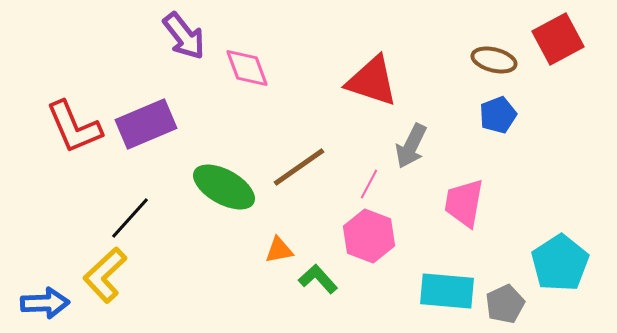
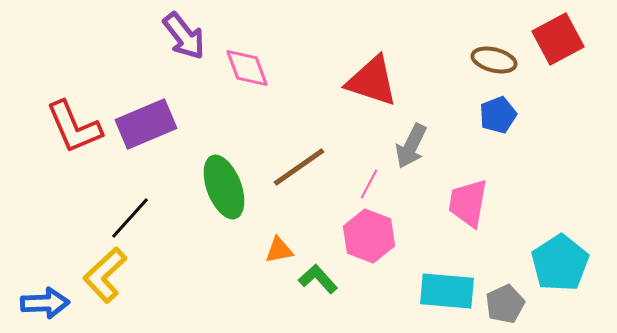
green ellipse: rotated 40 degrees clockwise
pink trapezoid: moved 4 px right
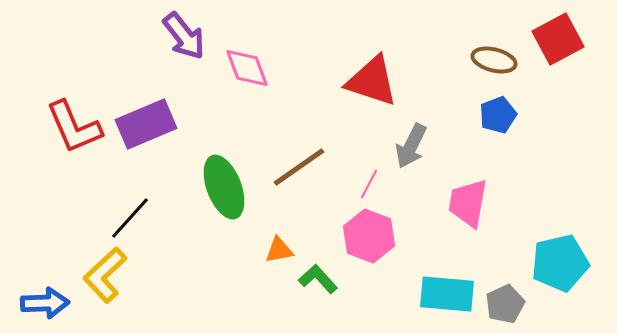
cyan pentagon: rotated 20 degrees clockwise
cyan rectangle: moved 3 px down
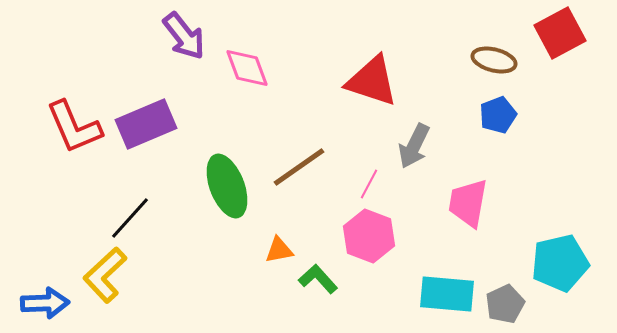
red square: moved 2 px right, 6 px up
gray arrow: moved 3 px right
green ellipse: moved 3 px right, 1 px up
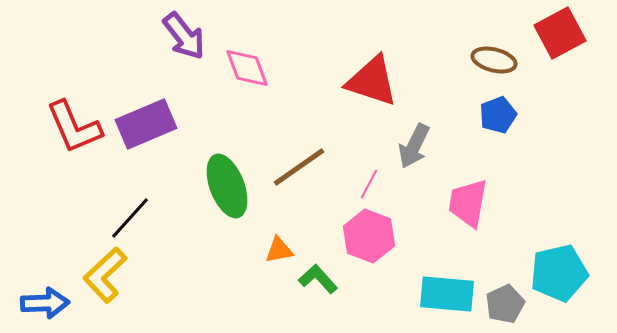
cyan pentagon: moved 1 px left, 10 px down
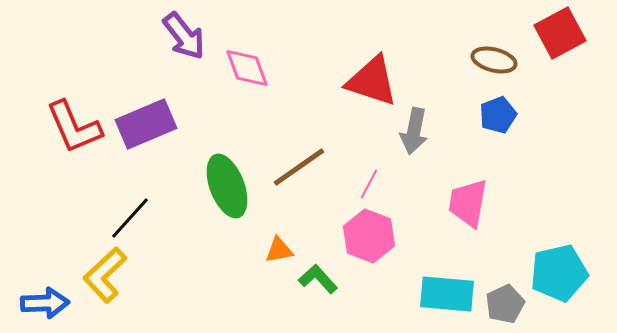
gray arrow: moved 15 px up; rotated 15 degrees counterclockwise
